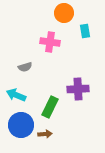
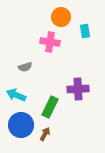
orange circle: moved 3 px left, 4 px down
brown arrow: rotated 56 degrees counterclockwise
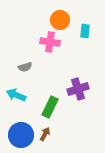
orange circle: moved 1 px left, 3 px down
cyan rectangle: rotated 16 degrees clockwise
purple cross: rotated 15 degrees counterclockwise
blue circle: moved 10 px down
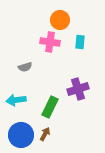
cyan rectangle: moved 5 px left, 11 px down
cyan arrow: moved 5 px down; rotated 30 degrees counterclockwise
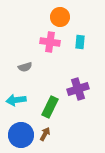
orange circle: moved 3 px up
